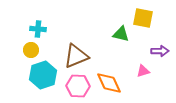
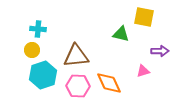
yellow square: moved 1 px right, 1 px up
yellow circle: moved 1 px right
brown triangle: rotated 16 degrees clockwise
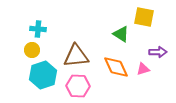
green triangle: rotated 18 degrees clockwise
purple arrow: moved 2 px left, 1 px down
pink triangle: moved 2 px up
orange diamond: moved 7 px right, 16 px up
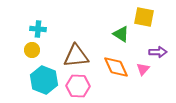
pink triangle: rotated 32 degrees counterclockwise
cyan hexagon: moved 1 px right, 5 px down; rotated 20 degrees counterclockwise
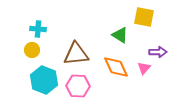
green triangle: moved 1 px left, 1 px down
brown triangle: moved 2 px up
pink triangle: moved 1 px right, 1 px up
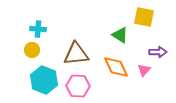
pink triangle: moved 2 px down
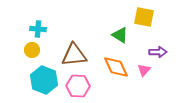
brown triangle: moved 2 px left, 1 px down
